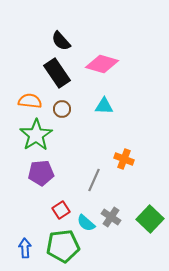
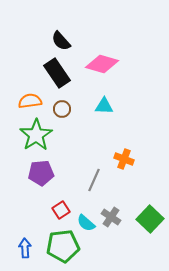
orange semicircle: rotated 15 degrees counterclockwise
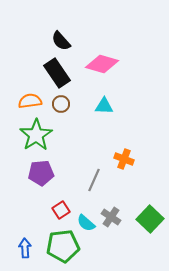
brown circle: moved 1 px left, 5 px up
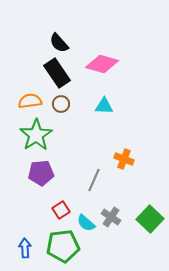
black semicircle: moved 2 px left, 2 px down
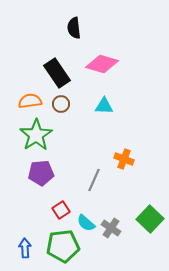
black semicircle: moved 15 px right, 15 px up; rotated 35 degrees clockwise
gray cross: moved 11 px down
